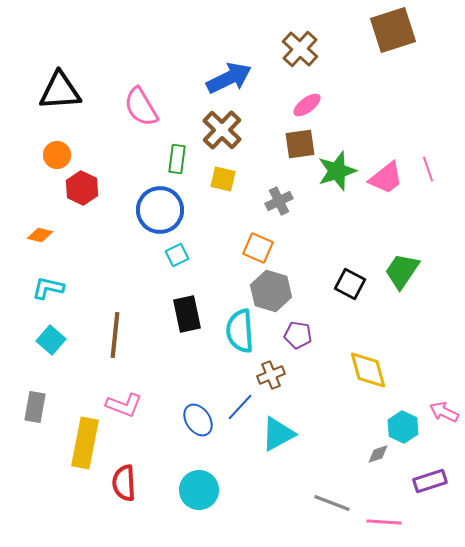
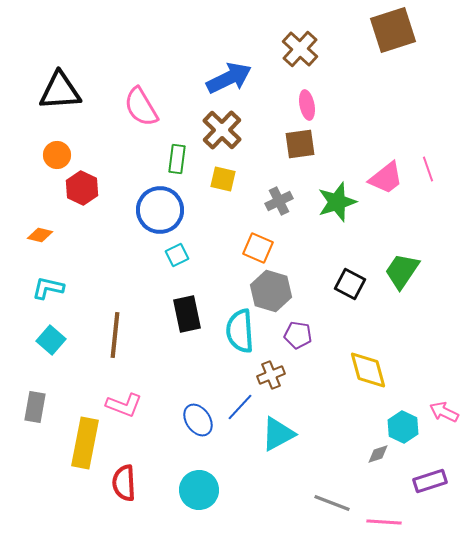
pink ellipse at (307, 105): rotated 64 degrees counterclockwise
green star at (337, 171): moved 31 px down
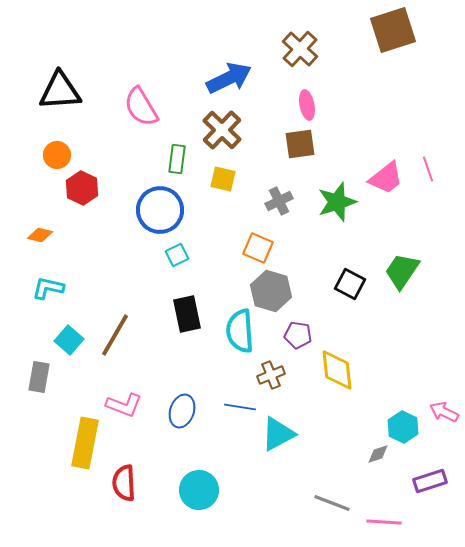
brown line at (115, 335): rotated 24 degrees clockwise
cyan square at (51, 340): moved 18 px right
yellow diamond at (368, 370): moved 31 px left; rotated 9 degrees clockwise
gray rectangle at (35, 407): moved 4 px right, 30 px up
blue line at (240, 407): rotated 56 degrees clockwise
blue ellipse at (198, 420): moved 16 px left, 9 px up; rotated 52 degrees clockwise
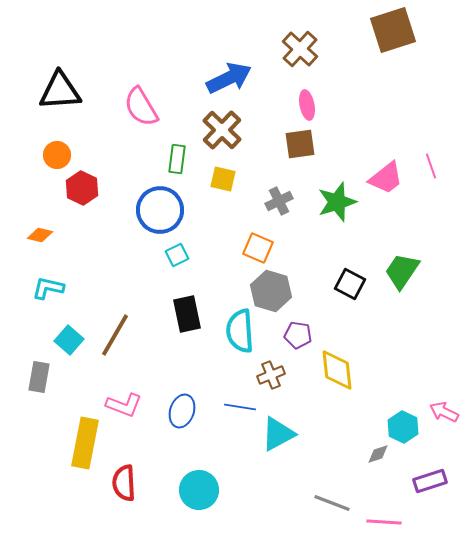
pink line at (428, 169): moved 3 px right, 3 px up
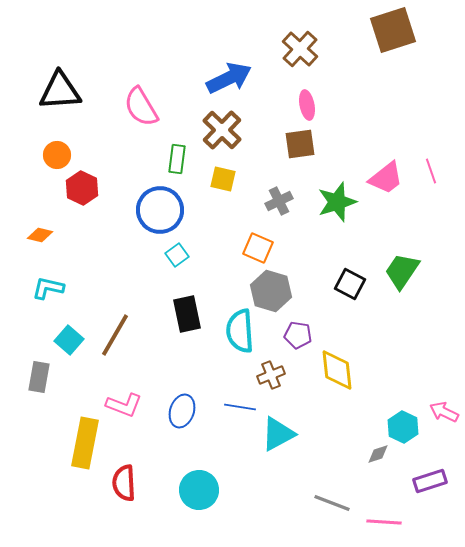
pink line at (431, 166): moved 5 px down
cyan square at (177, 255): rotated 10 degrees counterclockwise
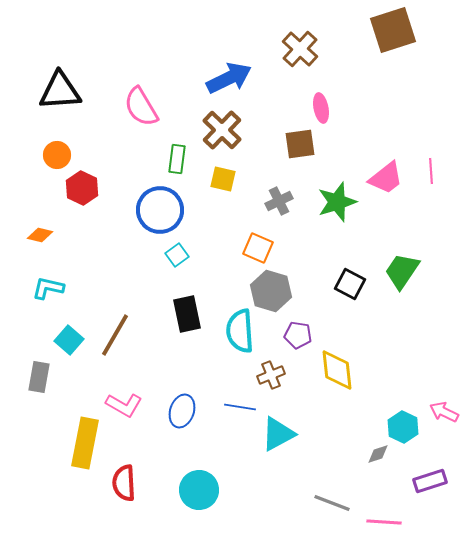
pink ellipse at (307, 105): moved 14 px right, 3 px down
pink line at (431, 171): rotated 15 degrees clockwise
pink L-shape at (124, 405): rotated 9 degrees clockwise
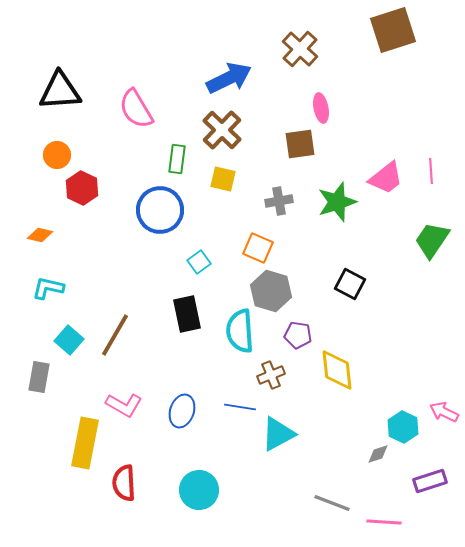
pink semicircle at (141, 107): moved 5 px left, 2 px down
gray cross at (279, 201): rotated 16 degrees clockwise
cyan square at (177, 255): moved 22 px right, 7 px down
green trapezoid at (402, 271): moved 30 px right, 31 px up
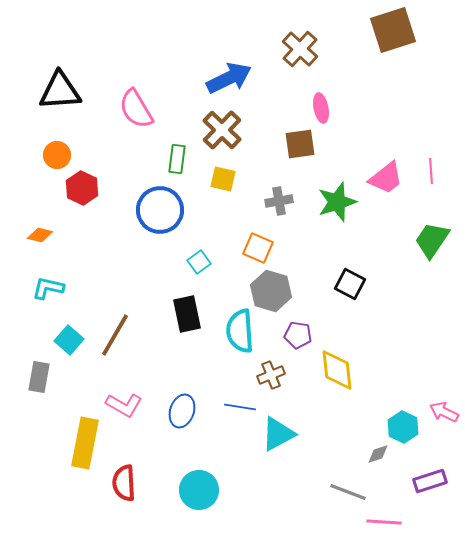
gray line at (332, 503): moved 16 px right, 11 px up
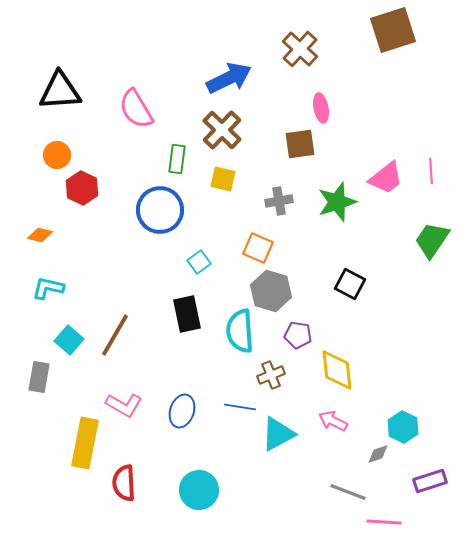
pink arrow at (444, 412): moved 111 px left, 9 px down
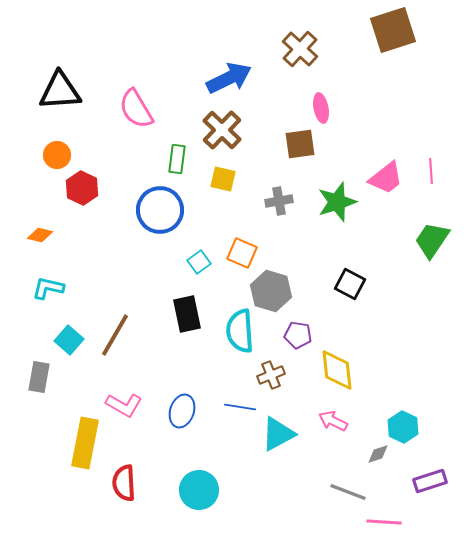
orange square at (258, 248): moved 16 px left, 5 px down
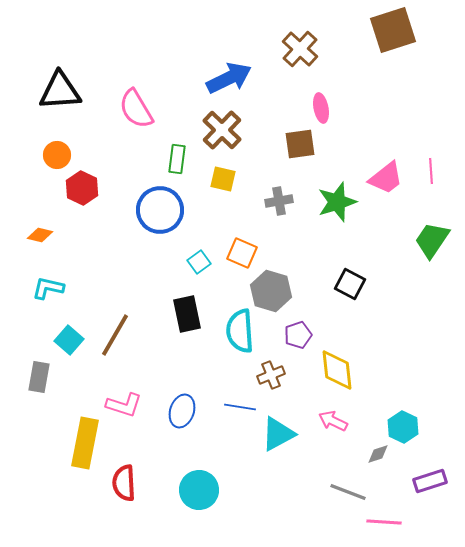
purple pentagon at (298, 335): rotated 28 degrees counterclockwise
pink L-shape at (124, 405): rotated 12 degrees counterclockwise
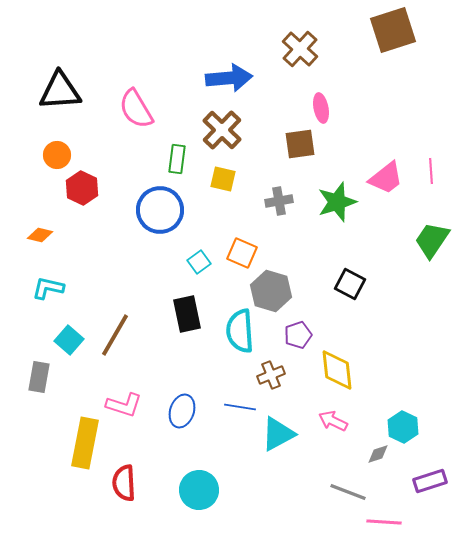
blue arrow at (229, 78): rotated 21 degrees clockwise
